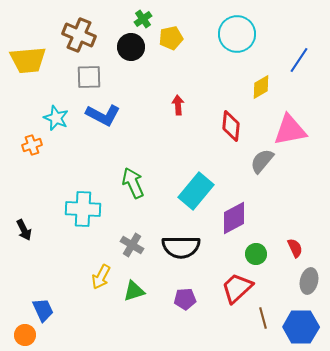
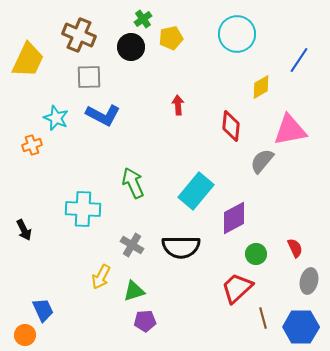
yellow trapezoid: rotated 60 degrees counterclockwise
purple pentagon: moved 40 px left, 22 px down
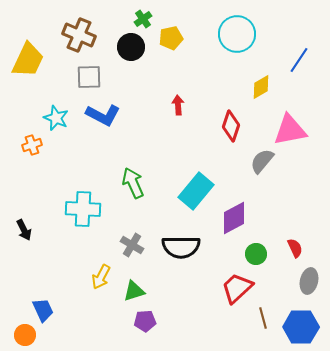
red diamond: rotated 12 degrees clockwise
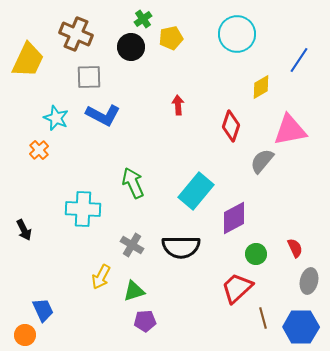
brown cross: moved 3 px left, 1 px up
orange cross: moved 7 px right, 5 px down; rotated 24 degrees counterclockwise
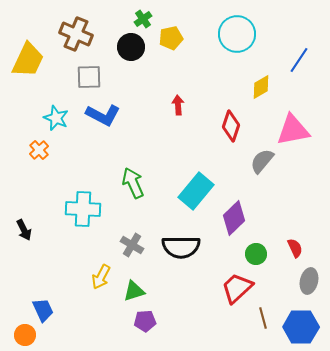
pink triangle: moved 3 px right
purple diamond: rotated 16 degrees counterclockwise
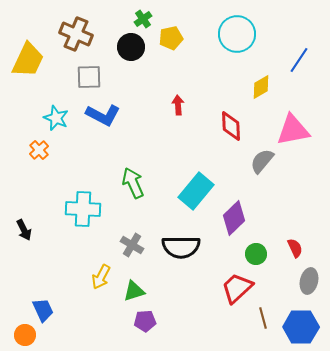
red diamond: rotated 20 degrees counterclockwise
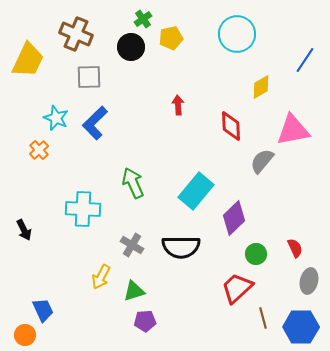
blue line: moved 6 px right
blue L-shape: moved 8 px left, 8 px down; rotated 108 degrees clockwise
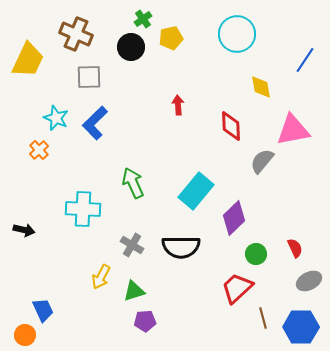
yellow diamond: rotated 70 degrees counterclockwise
black arrow: rotated 50 degrees counterclockwise
gray ellipse: rotated 50 degrees clockwise
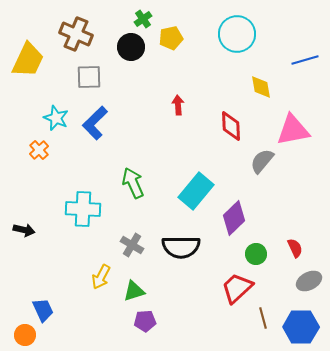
blue line: rotated 40 degrees clockwise
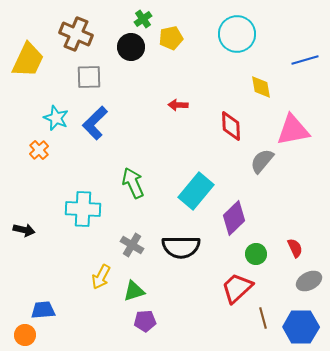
red arrow: rotated 84 degrees counterclockwise
blue trapezoid: rotated 70 degrees counterclockwise
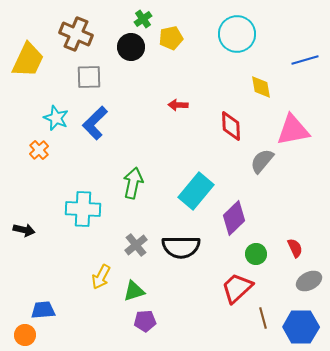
green arrow: rotated 36 degrees clockwise
gray cross: moved 4 px right; rotated 20 degrees clockwise
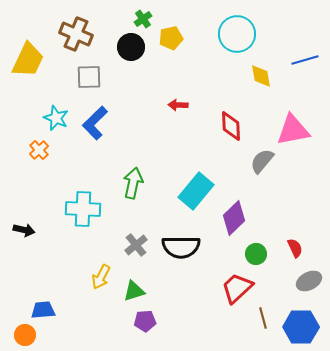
yellow diamond: moved 11 px up
